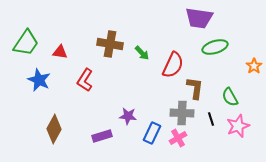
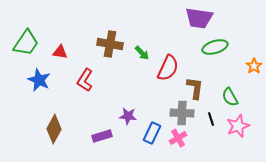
red semicircle: moved 5 px left, 3 px down
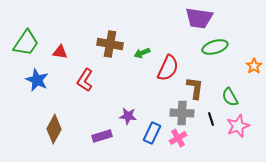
green arrow: rotated 112 degrees clockwise
blue star: moved 2 px left
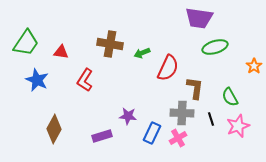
red triangle: moved 1 px right
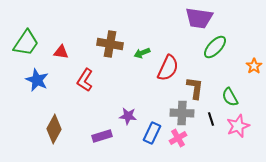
green ellipse: rotated 30 degrees counterclockwise
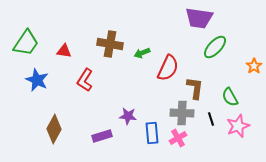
red triangle: moved 3 px right, 1 px up
blue rectangle: rotated 30 degrees counterclockwise
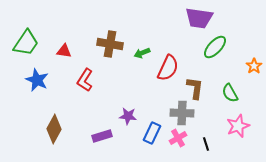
green semicircle: moved 4 px up
black line: moved 5 px left, 25 px down
blue rectangle: rotated 30 degrees clockwise
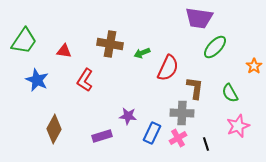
green trapezoid: moved 2 px left, 2 px up
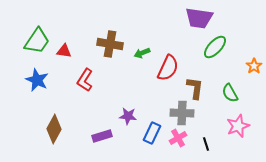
green trapezoid: moved 13 px right
